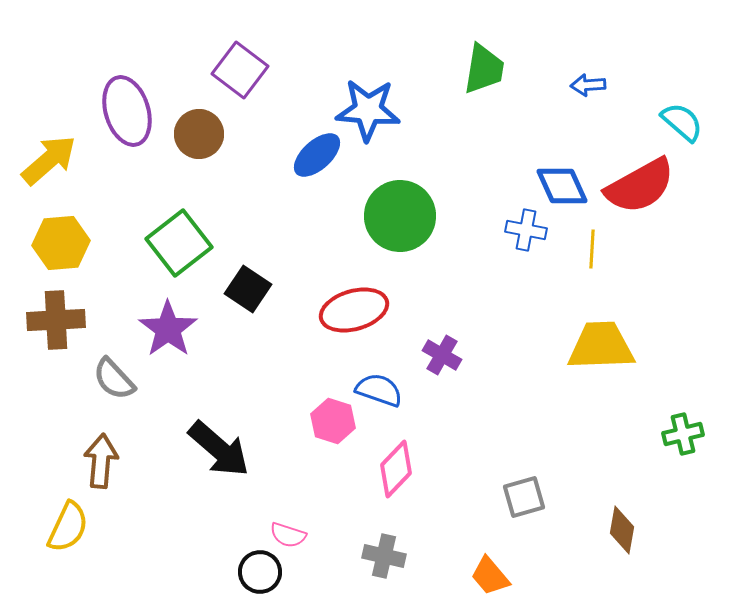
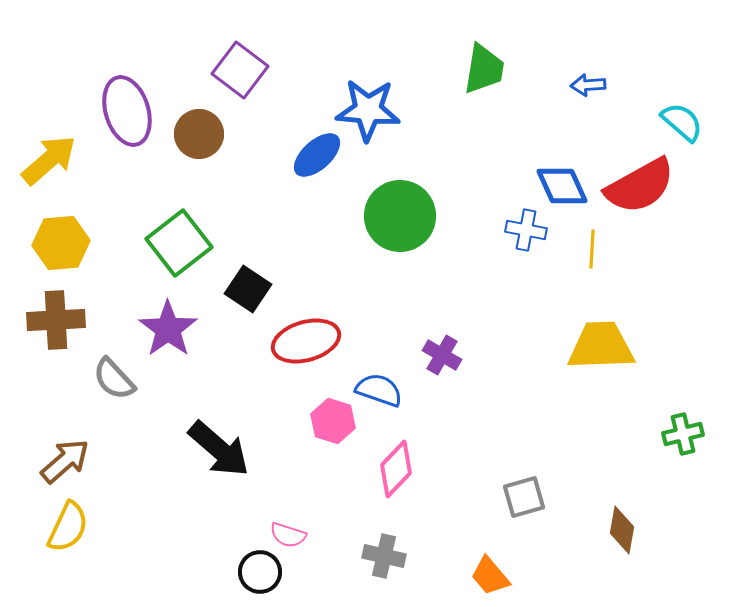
red ellipse: moved 48 px left, 31 px down
brown arrow: moved 36 px left; rotated 44 degrees clockwise
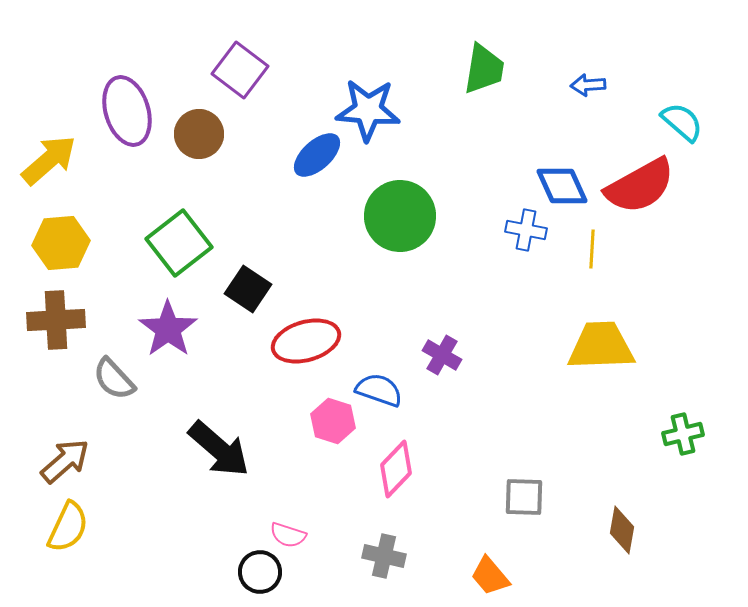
gray square: rotated 18 degrees clockwise
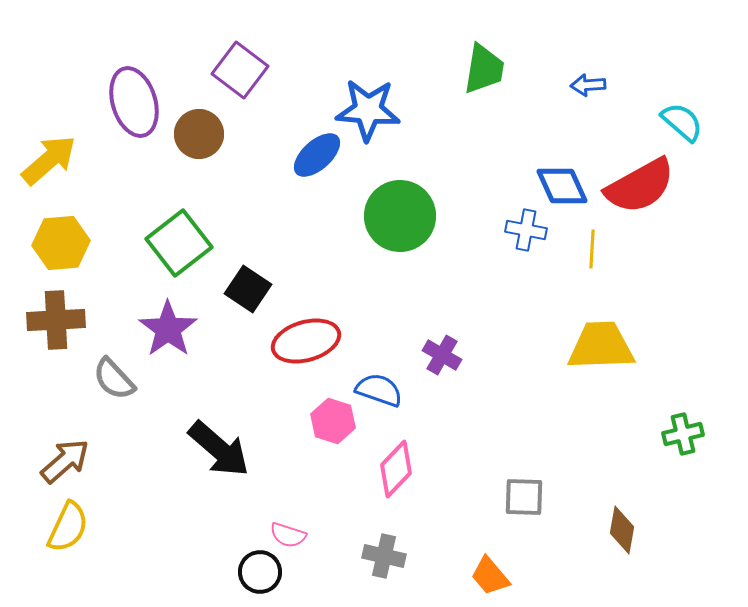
purple ellipse: moved 7 px right, 9 px up
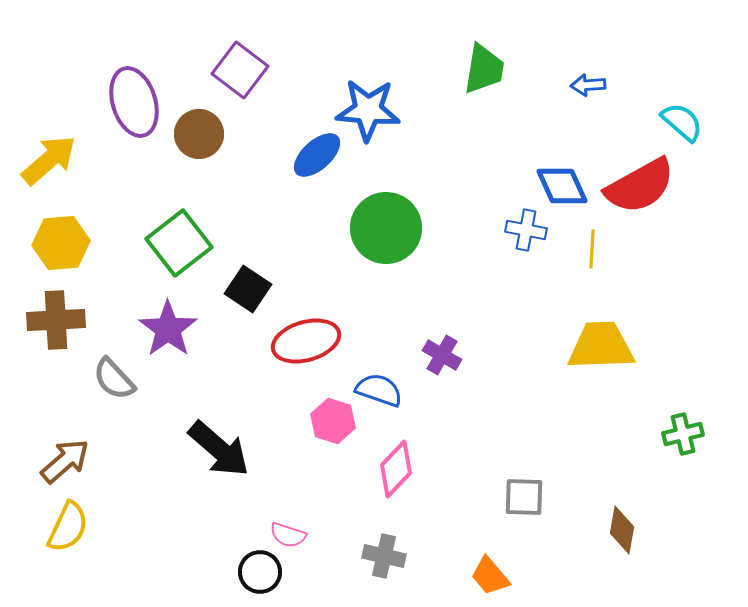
green circle: moved 14 px left, 12 px down
